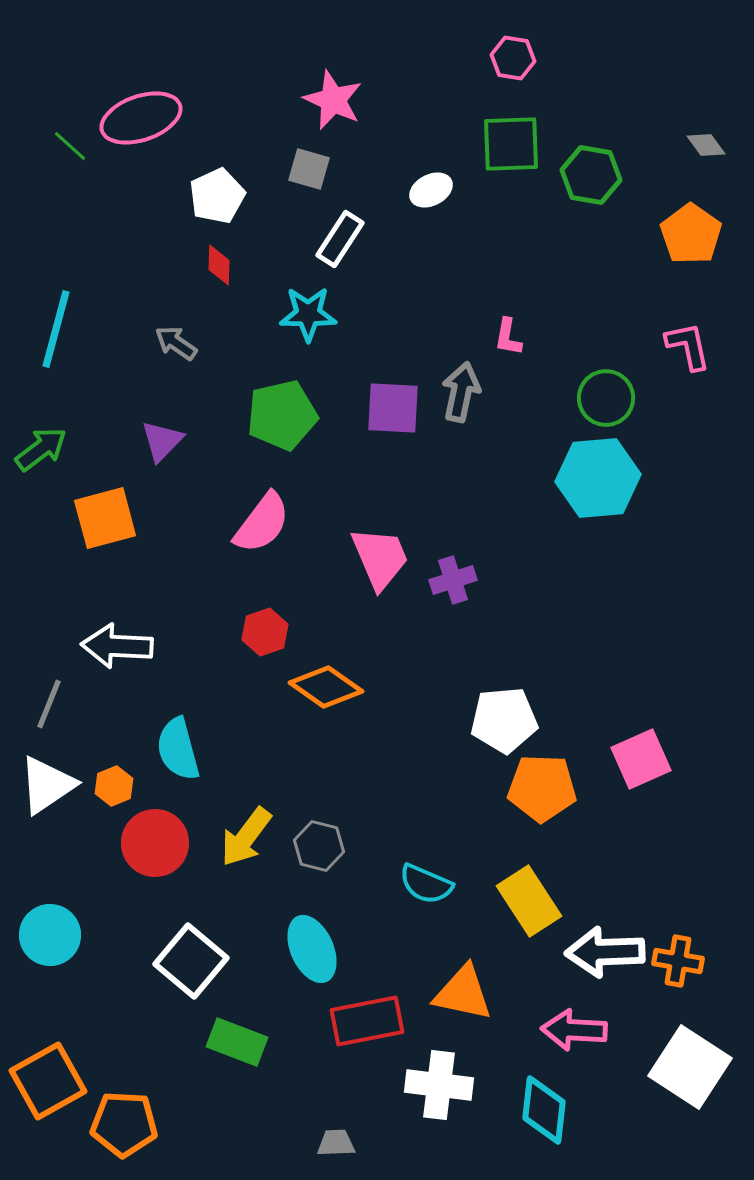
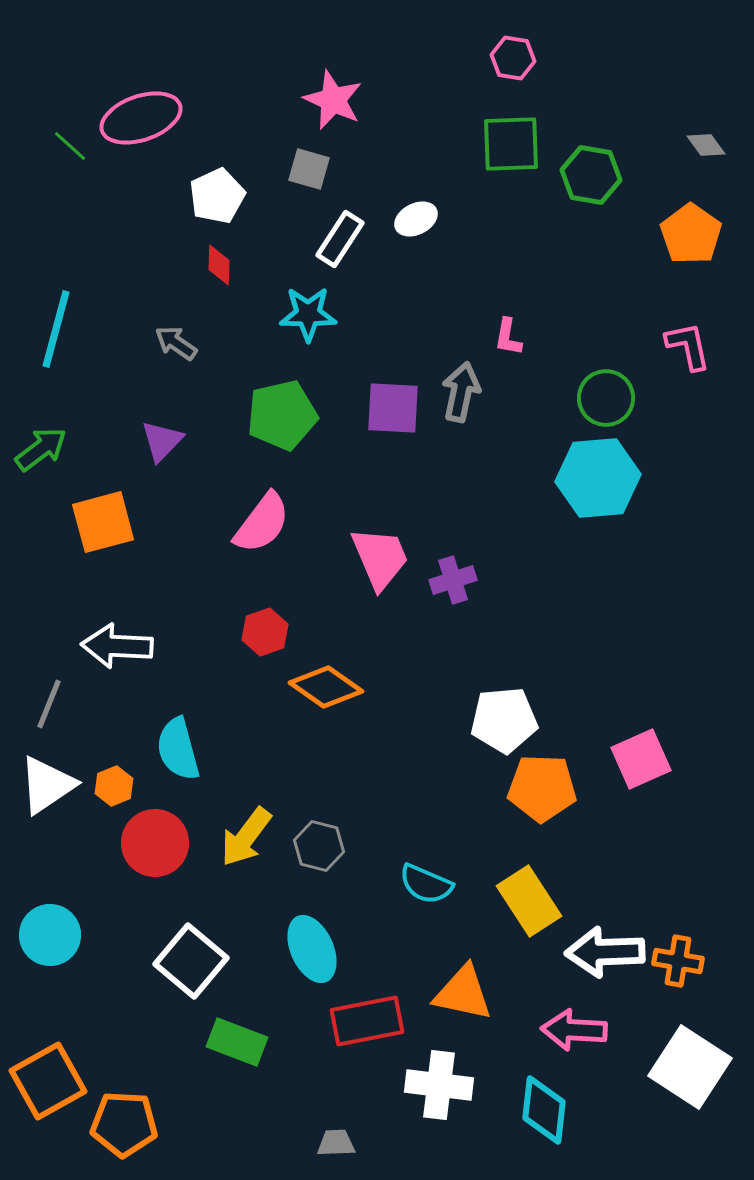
white ellipse at (431, 190): moved 15 px left, 29 px down
orange square at (105, 518): moved 2 px left, 4 px down
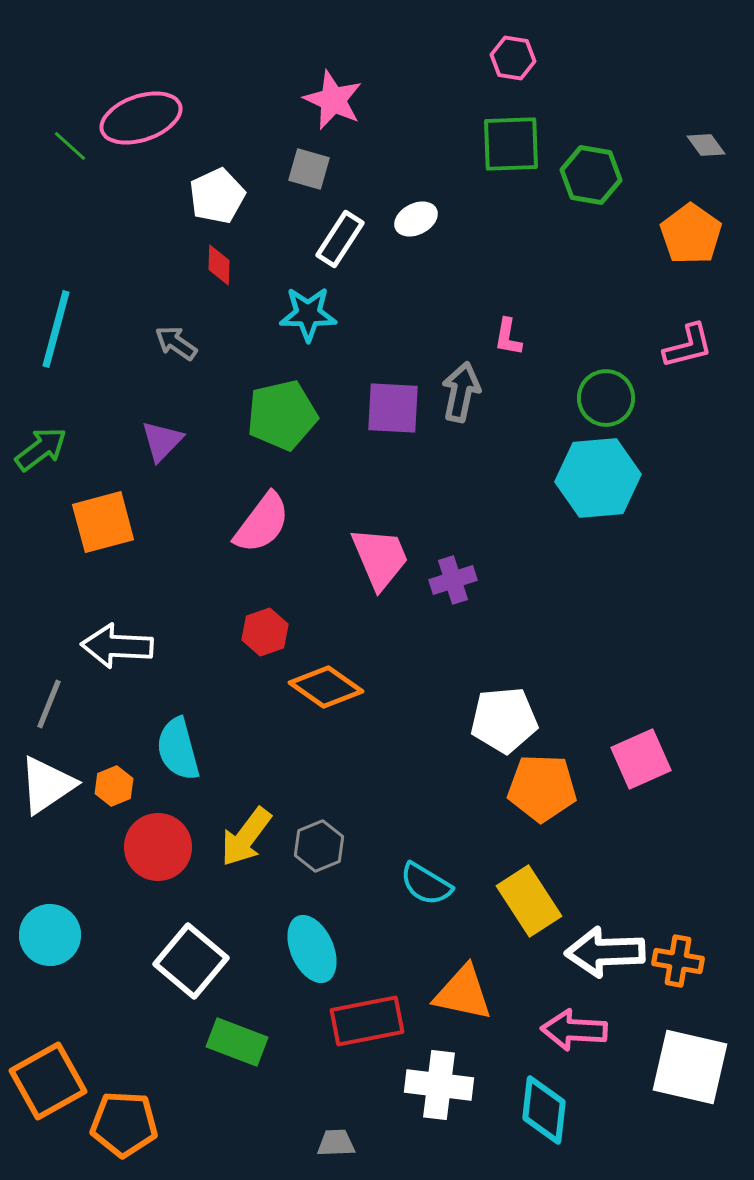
pink L-shape at (688, 346): rotated 88 degrees clockwise
red circle at (155, 843): moved 3 px right, 4 px down
gray hexagon at (319, 846): rotated 24 degrees clockwise
cyan semicircle at (426, 884): rotated 8 degrees clockwise
white square at (690, 1067): rotated 20 degrees counterclockwise
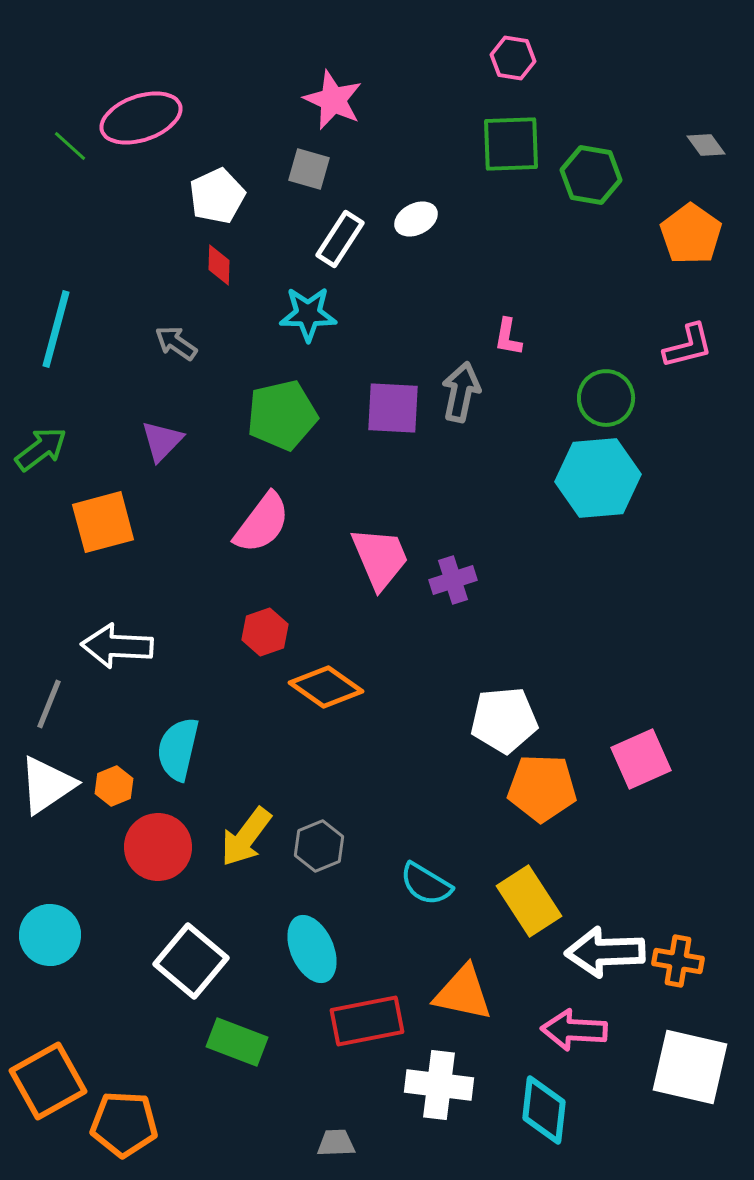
cyan semicircle at (178, 749): rotated 28 degrees clockwise
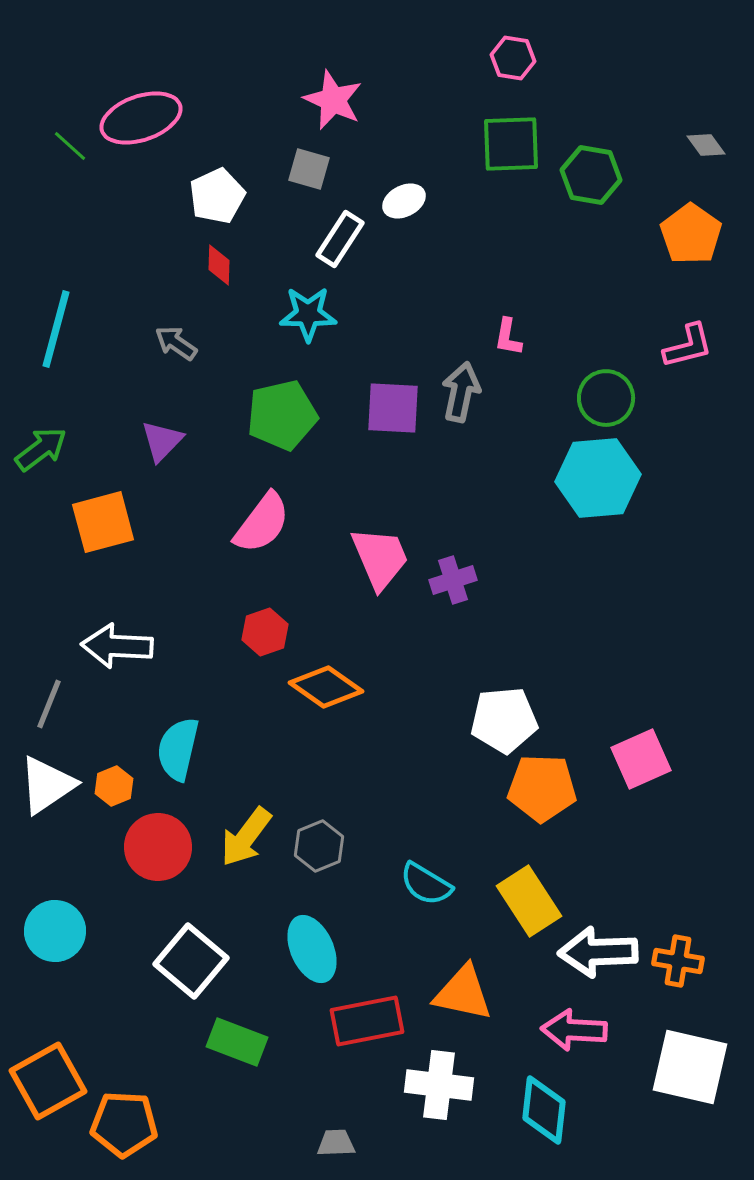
white ellipse at (416, 219): moved 12 px left, 18 px up
cyan circle at (50, 935): moved 5 px right, 4 px up
white arrow at (605, 952): moved 7 px left
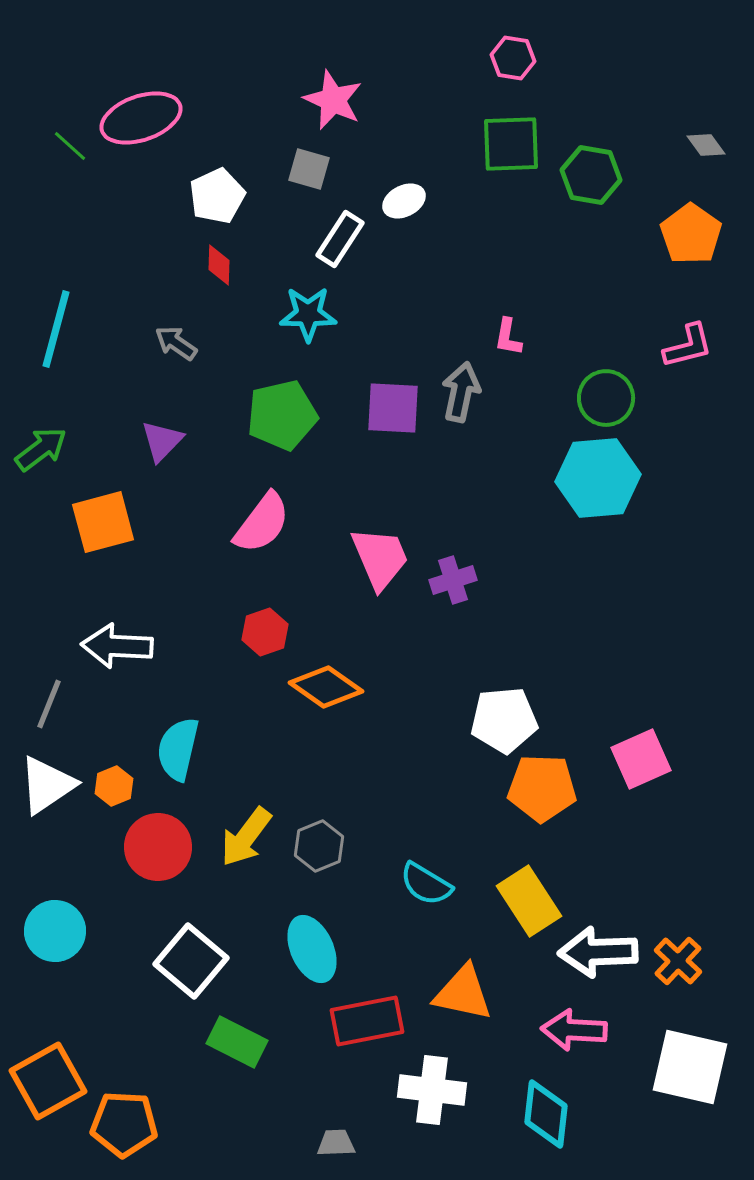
orange cross at (678, 961): rotated 33 degrees clockwise
green rectangle at (237, 1042): rotated 6 degrees clockwise
white cross at (439, 1085): moved 7 px left, 5 px down
cyan diamond at (544, 1110): moved 2 px right, 4 px down
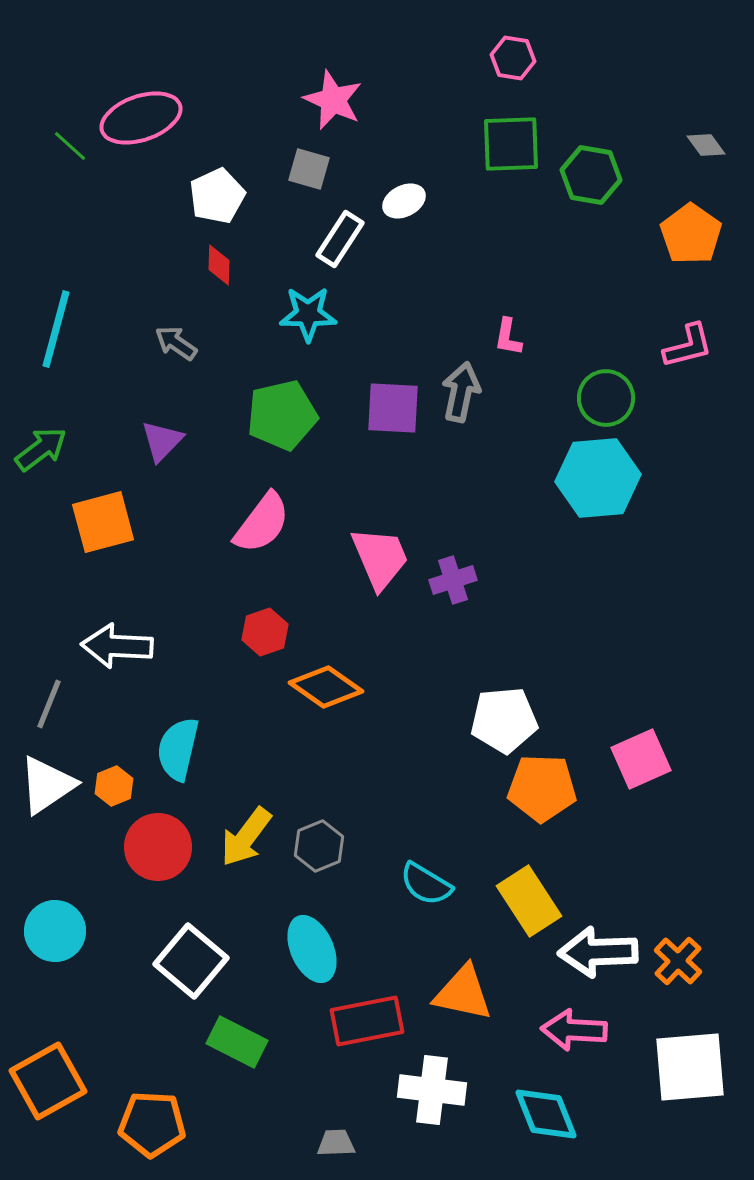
white square at (690, 1067): rotated 18 degrees counterclockwise
cyan diamond at (546, 1114): rotated 28 degrees counterclockwise
orange pentagon at (124, 1124): moved 28 px right
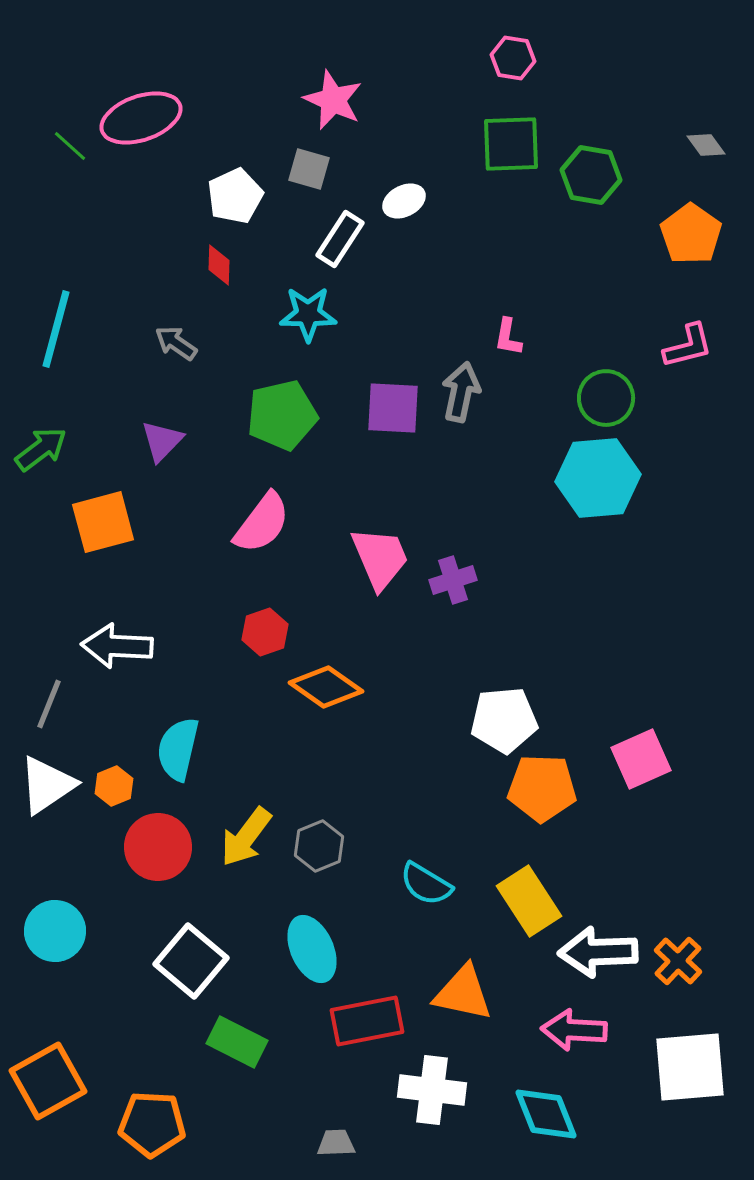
white pentagon at (217, 196): moved 18 px right
